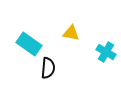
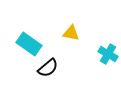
cyan cross: moved 2 px right, 2 px down
black semicircle: rotated 45 degrees clockwise
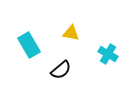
cyan rectangle: moved 1 px down; rotated 25 degrees clockwise
black semicircle: moved 13 px right, 2 px down
